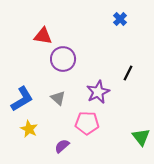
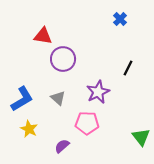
black line: moved 5 px up
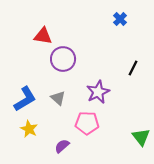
black line: moved 5 px right
blue L-shape: moved 3 px right
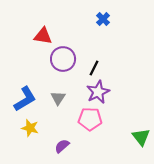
blue cross: moved 17 px left
black line: moved 39 px left
gray triangle: rotated 21 degrees clockwise
pink pentagon: moved 3 px right, 4 px up
yellow star: moved 1 px right, 1 px up; rotated 12 degrees counterclockwise
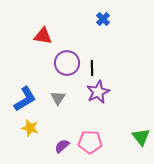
purple circle: moved 4 px right, 4 px down
black line: moved 2 px left; rotated 28 degrees counterclockwise
pink pentagon: moved 23 px down
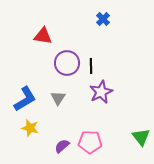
black line: moved 1 px left, 2 px up
purple star: moved 3 px right
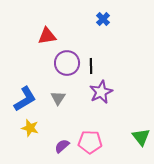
red triangle: moved 4 px right; rotated 18 degrees counterclockwise
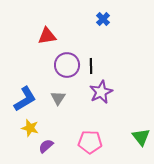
purple circle: moved 2 px down
purple semicircle: moved 16 px left
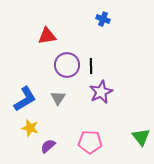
blue cross: rotated 24 degrees counterclockwise
purple semicircle: moved 2 px right
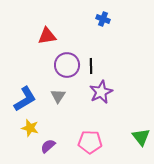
gray triangle: moved 2 px up
